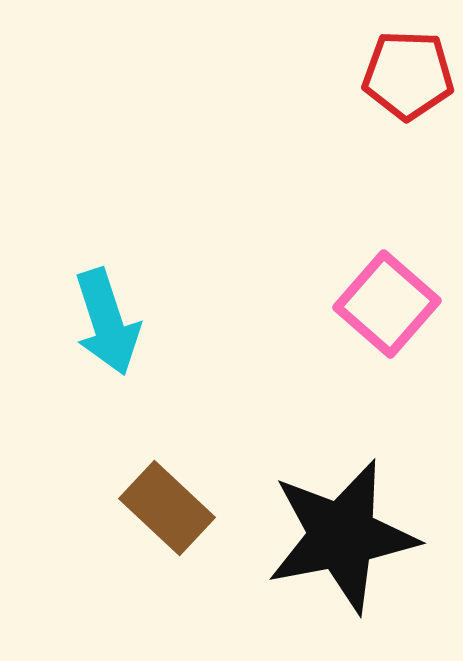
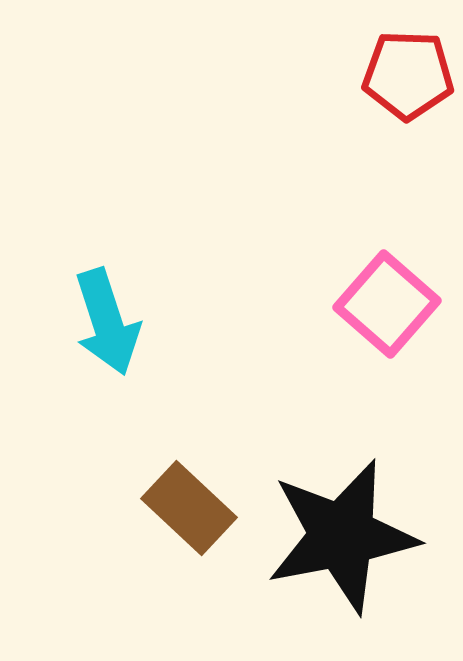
brown rectangle: moved 22 px right
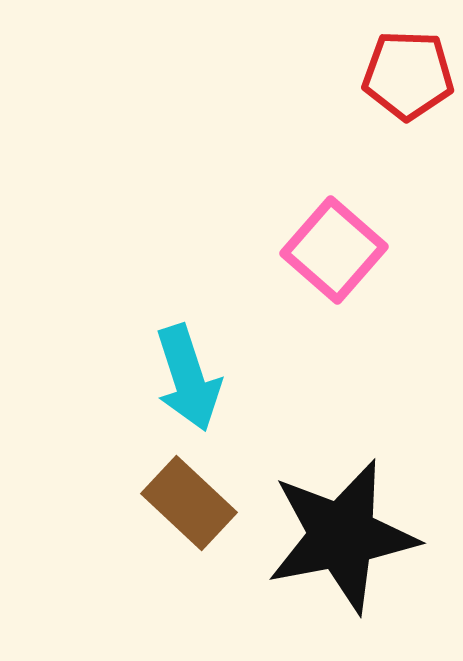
pink square: moved 53 px left, 54 px up
cyan arrow: moved 81 px right, 56 px down
brown rectangle: moved 5 px up
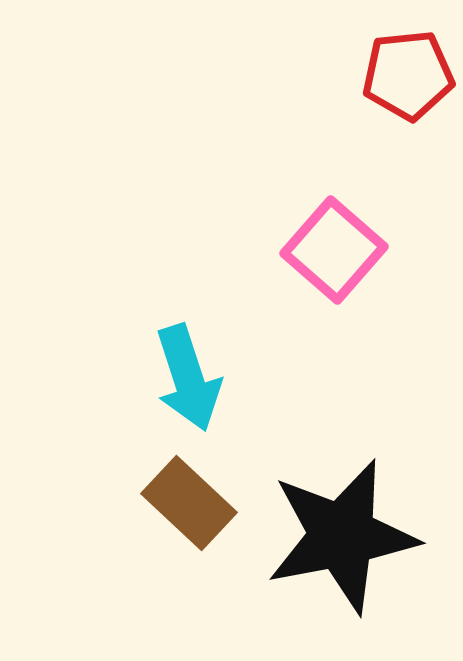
red pentagon: rotated 8 degrees counterclockwise
